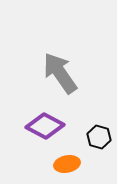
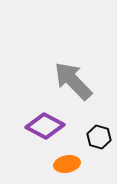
gray arrow: moved 13 px right, 8 px down; rotated 9 degrees counterclockwise
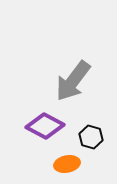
gray arrow: rotated 99 degrees counterclockwise
black hexagon: moved 8 px left
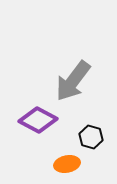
purple diamond: moved 7 px left, 6 px up
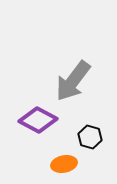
black hexagon: moved 1 px left
orange ellipse: moved 3 px left
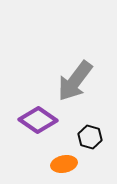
gray arrow: moved 2 px right
purple diamond: rotated 6 degrees clockwise
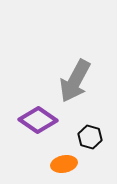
gray arrow: rotated 9 degrees counterclockwise
